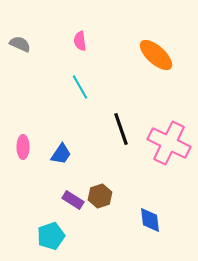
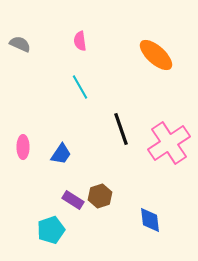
pink cross: rotated 30 degrees clockwise
cyan pentagon: moved 6 px up
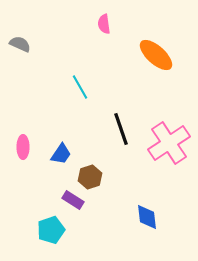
pink semicircle: moved 24 px right, 17 px up
brown hexagon: moved 10 px left, 19 px up
blue diamond: moved 3 px left, 3 px up
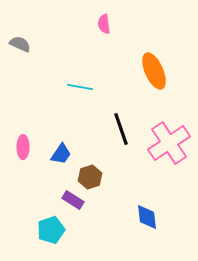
orange ellipse: moved 2 px left, 16 px down; rotated 24 degrees clockwise
cyan line: rotated 50 degrees counterclockwise
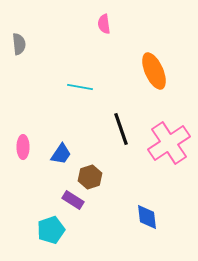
gray semicircle: moved 1 px left; rotated 60 degrees clockwise
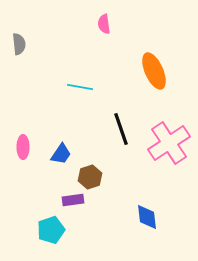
purple rectangle: rotated 40 degrees counterclockwise
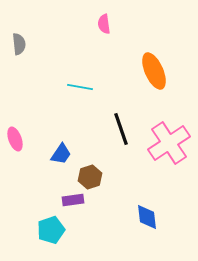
pink ellipse: moved 8 px left, 8 px up; rotated 20 degrees counterclockwise
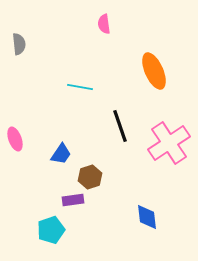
black line: moved 1 px left, 3 px up
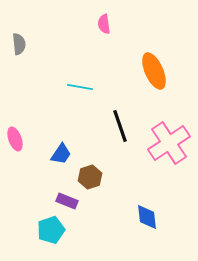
purple rectangle: moved 6 px left, 1 px down; rotated 30 degrees clockwise
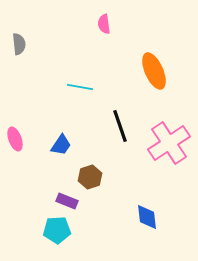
blue trapezoid: moved 9 px up
cyan pentagon: moved 6 px right; rotated 16 degrees clockwise
